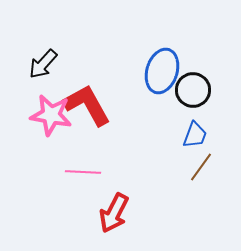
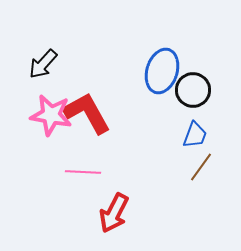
red L-shape: moved 8 px down
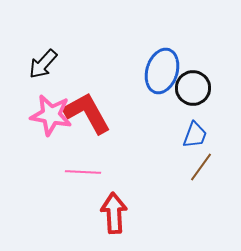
black circle: moved 2 px up
red arrow: rotated 150 degrees clockwise
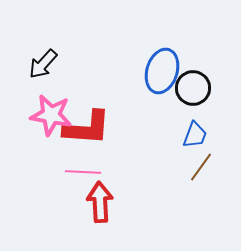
red L-shape: moved 15 px down; rotated 123 degrees clockwise
red arrow: moved 14 px left, 11 px up
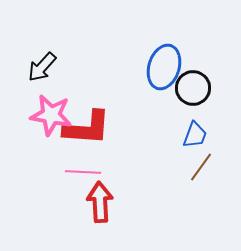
black arrow: moved 1 px left, 3 px down
blue ellipse: moved 2 px right, 4 px up
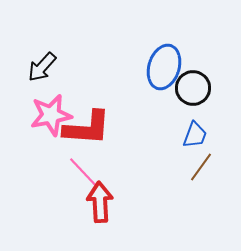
pink star: rotated 21 degrees counterclockwise
pink line: rotated 44 degrees clockwise
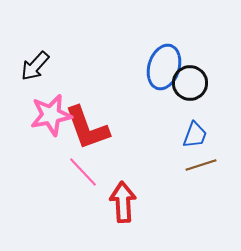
black arrow: moved 7 px left, 1 px up
black circle: moved 3 px left, 5 px up
red L-shape: rotated 66 degrees clockwise
brown line: moved 2 px up; rotated 36 degrees clockwise
red arrow: moved 23 px right
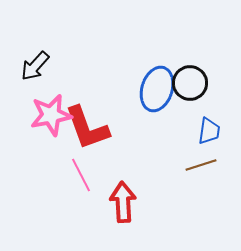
blue ellipse: moved 7 px left, 22 px down
blue trapezoid: moved 14 px right, 4 px up; rotated 12 degrees counterclockwise
pink line: moved 2 px left, 3 px down; rotated 16 degrees clockwise
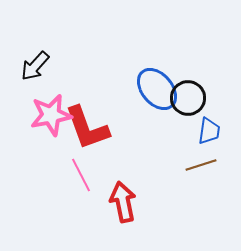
black circle: moved 2 px left, 15 px down
blue ellipse: rotated 57 degrees counterclockwise
red arrow: rotated 9 degrees counterclockwise
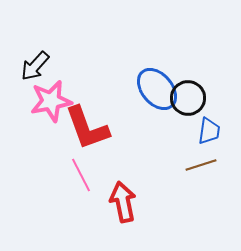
pink star: moved 14 px up
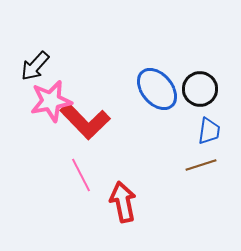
black circle: moved 12 px right, 9 px up
red L-shape: moved 2 px left, 7 px up; rotated 24 degrees counterclockwise
